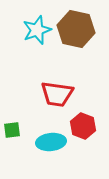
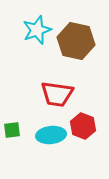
brown hexagon: moved 12 px down
cyan ellipse: moved 7 px up
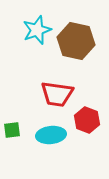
red hexagon: moved 4 px right, 6 px up
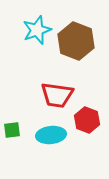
brown hexagon: rotated 9 degrees clockwise
red trapezoid: moved 1 px down
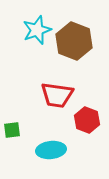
brown hexagon: moved 2 px left
cyan ellipse: moved 15 px down
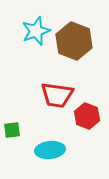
cyan star: moved 1 px left, 1 px down
red hexagon: moved 4 px up
cyan ellipse: moved 1 px left
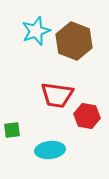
red hexagon: rotated 10 degrees counterclockwise
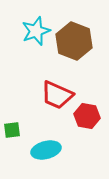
red trapezoid: rotated 16 degrees clockwise
cyan ellipse: moved 4 px left; rotated 8 degrees counterclockwise
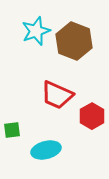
red hexagon: moved 5 px right; rotated 20 degrees clockwise
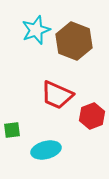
cyan star: moved 1 px up
red hexagon: rotated 10 degrees clockwise
